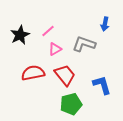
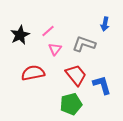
pink triangle: rotated 24 degrees counterclockwise
red trapezoid: moved 11 px right
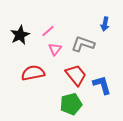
gray L-shape: moved 1 px left
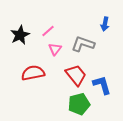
green pentagon: moved 8 px right
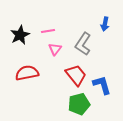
pink line: rotated 32 degrees clockwise
gray L-shape: rotated 75 degrees counterclockwise
red semicircle: moved 6 px left
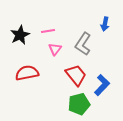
blue L-shape: rotated 60 degrees clockwise
